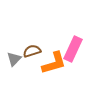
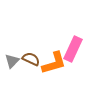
brown semicircle: moved 1 px left, 8 px down; rotated 42 degrees clockwise
gray triangle: moved 2 px left, 2 px down
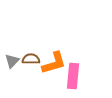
pink rectangle: moved 27 px down; rotated 20 degrees counterclockwise
brown semicircle: rotated 24 degrees counterclockwise
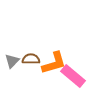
pink rectangle: rotated 55 degrees counterclockwise
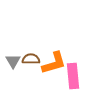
gray triangle: moved 1 px right; rotated 14 degrees counterclockwise
pink rectangle: rotated 45 degrees clockwise
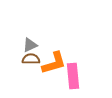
gray triangle: moved 17 px right, 16 px up; rotated 35 degrees clockwise
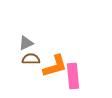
gray triangle: moved 4 px left, 2 px up
orange L-shape: moved 1 px right, 3 px down
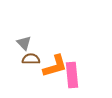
gray triangle: moved 2 px left; rotated 49 degrees counterclockwise
pink rectangle: moved 1 px left, 1 px up
